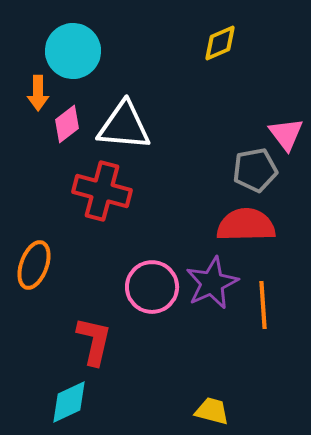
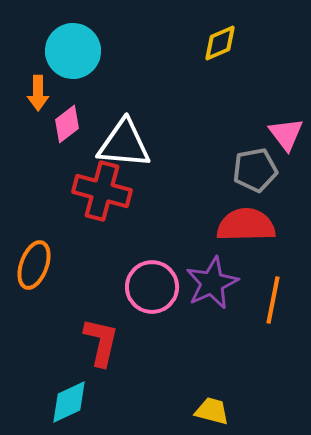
white triangle: moved 18 px down
orange line: moved 10 px right, 5 px up; rotated 15 degrees clockwise
red L-shape: moved 7 px right, 1 px down
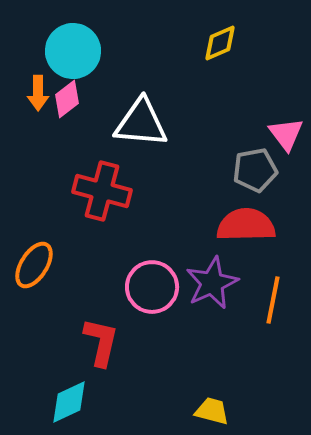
pink diamond: moved 25 px up
white triangle: moved 17 px right, 21 px up
orange ellipse: rotated 12 degrees clockwise
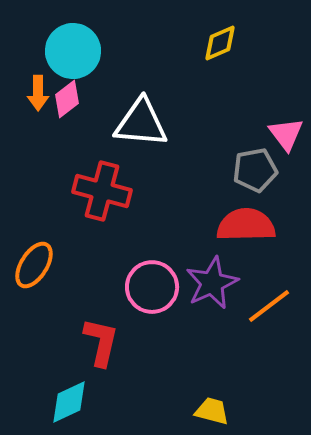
orange line: moved 4 px left, 6 px down; rotated 42 degrees clockwise
